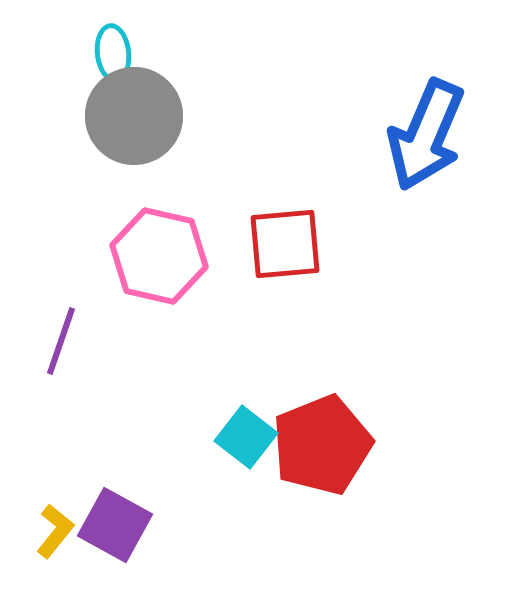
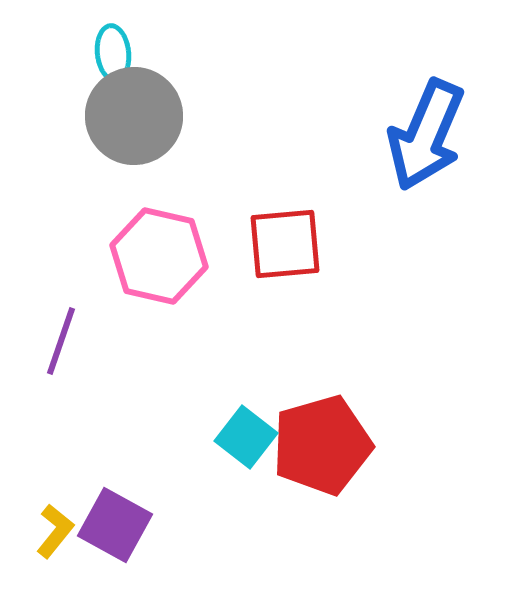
red pentagon: rotated 6 degrees clockwise
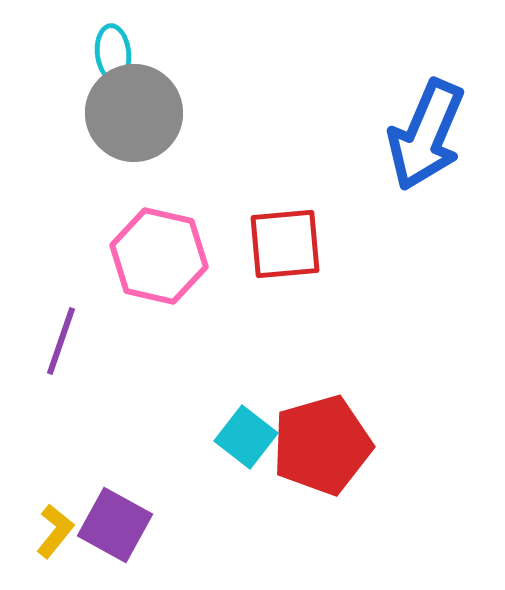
gray circle: moved 3 px up
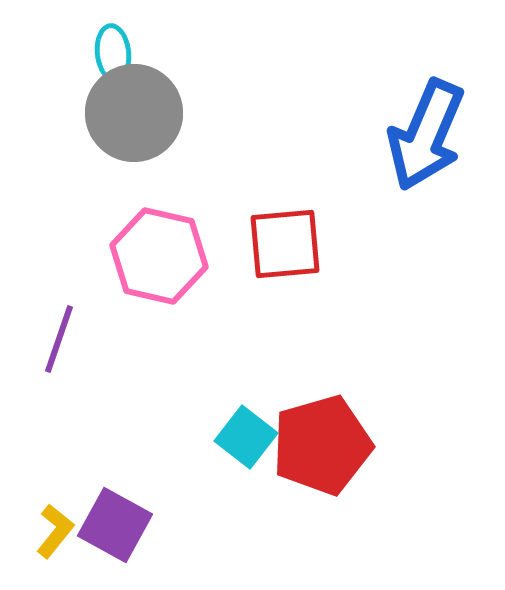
purple line: moved 2 px left, 2 px up
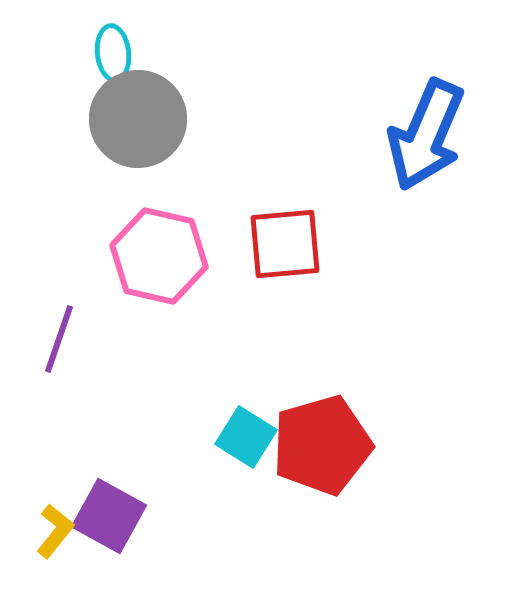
gray circle: moved 4 px right, 6 px down
cyan square: rotated 6 degrees counterclockwise
purple square: moved 6 px left, 9 px up
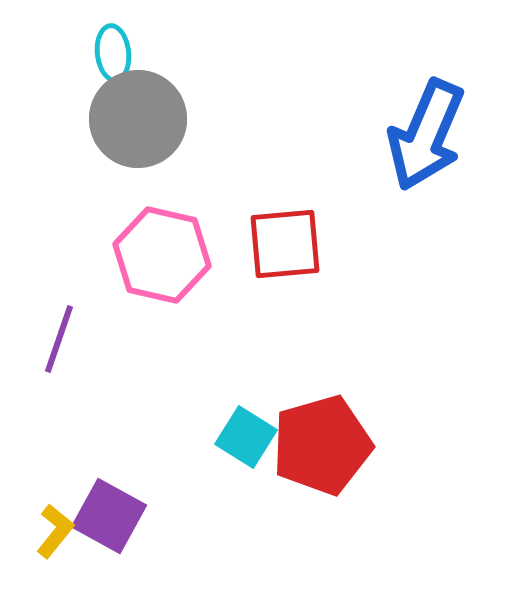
pink hexagon: moved 3 px right, 1 px up
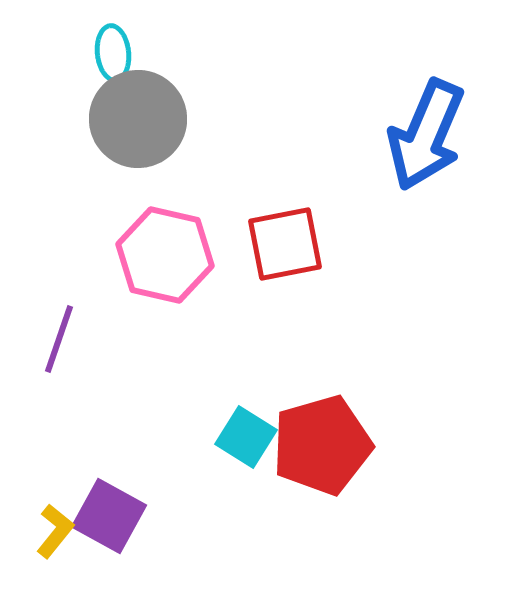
red square: rotated 6 degrees counterclockwise
pink hexagon: moved 3 px right
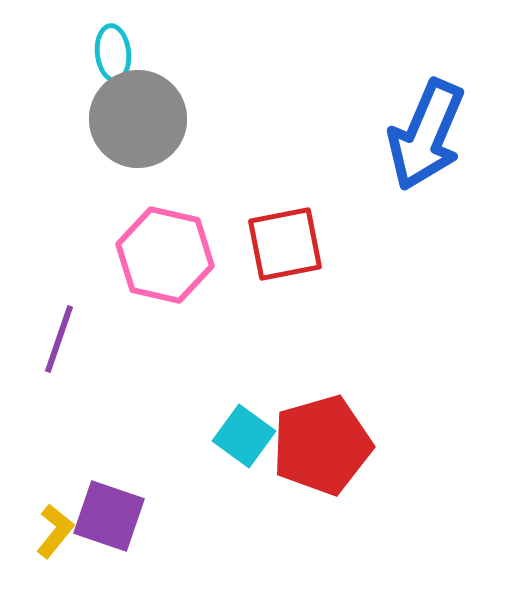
cyan square: moved 2 px left, 1 px up; rotated 4 degrees clockwise
purple square: rotated 10 degrees counterclockwise
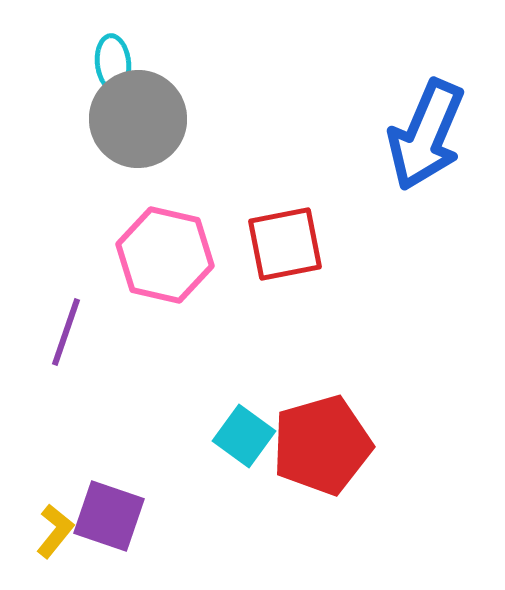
cyan ellipse: moved 10 px down
purple line: moved 7 px right, 7 px up
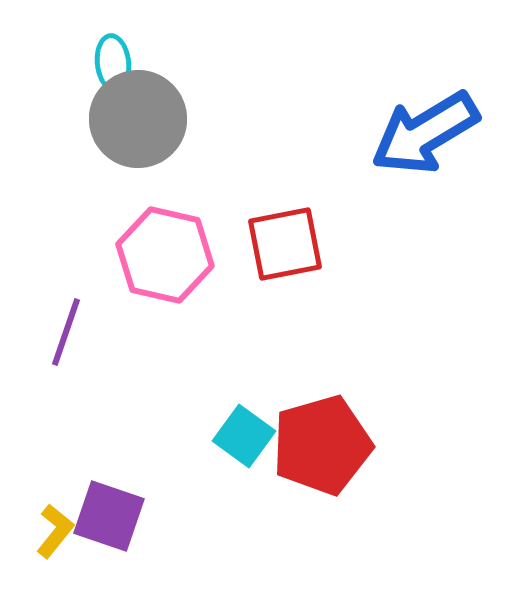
blue arrow: moved 1 px left, 2 px up; rotated 36 degrees clockwise
